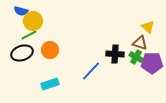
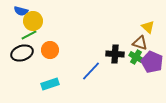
purple pentagon: moved 1 px up; rotated 25 degrees clockwise
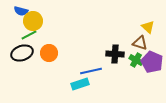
orange circle: moved 1 px left, 3 px down
green cross: moved 3 px down
blue line: rotated 35 degrees clockwise
cyan rectangle: moved 30 px right
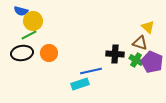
black ellipse: rotated 10 degrees clockwise
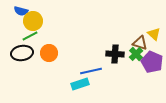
yellow triangle: moved 6 px right, 7 px down
green line: moved 1 px right, 1 px down
green cross: moved 6 px up; rotated 16 degrees clockwise
